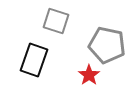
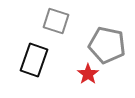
red star: moved 1 px left, 1 px up
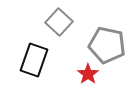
gray square: moved 3 px right, 1 px down; rotated 24 degrees clockwise
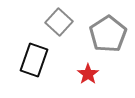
gray pentagon: moved 1 px right, 11 px up; rotated 27 degrees clockwise
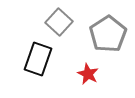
black rectangle: moved 4 px right, 1 px up
red star: rotated 10 degrees counterclockwise
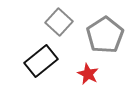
gray pentagon: moved 3 px left, 1 px down
black rectangle: moved 3 px right, 2 px down; rotated 32 degrees clockwise
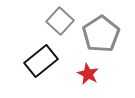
gray square: moved 1 px right, 1 px up
gray pentagon: moved 4 px left, 1 px up
